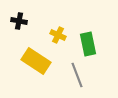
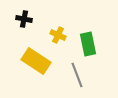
black cross: moved 5 px right, 2 px up
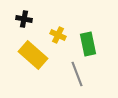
yellow rectangle: moved 3 px left, 6 px up; rotated 8 degrees clockwise
gray line: moved 1 px up
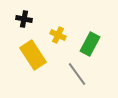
green rectangle: moved 2 px right; rotated 40 degrees clockwise
yellow rectangle: rotated 16 degrees clockwise
gray line: rotated 15 degrees counterclockwise
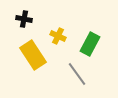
yellow cross: moved 1 px down
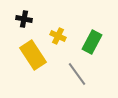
green rectangle: moved 2 px right, 2 px up
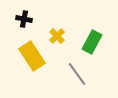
yellow cross: moved 1 px left; rotated 21 degrees clockwise
yellow rectangle: moved 1 px left, 1 px down
